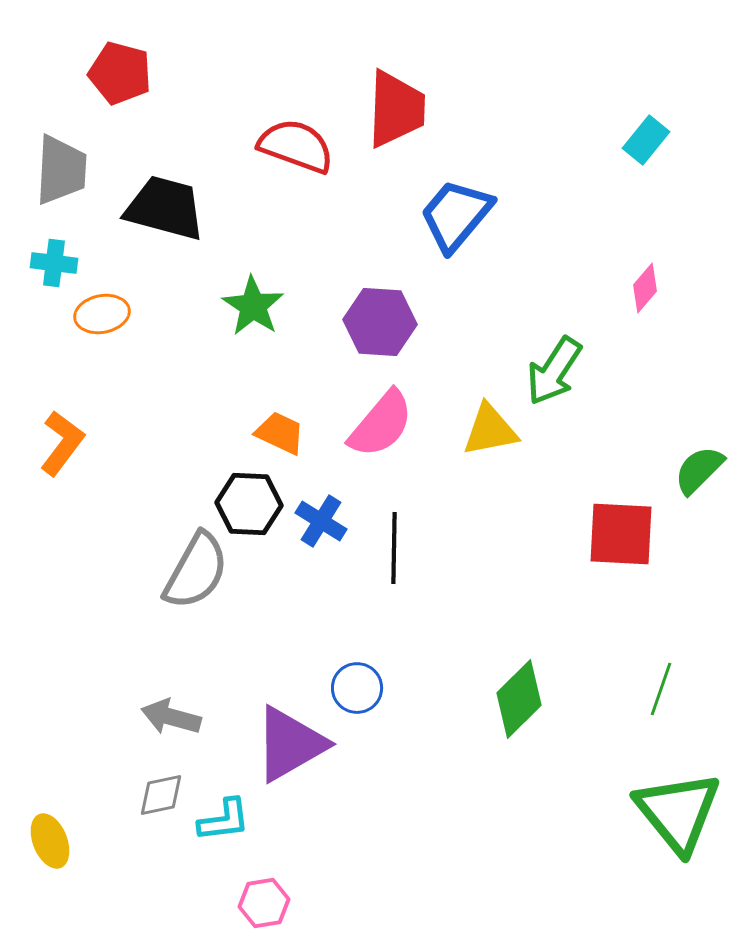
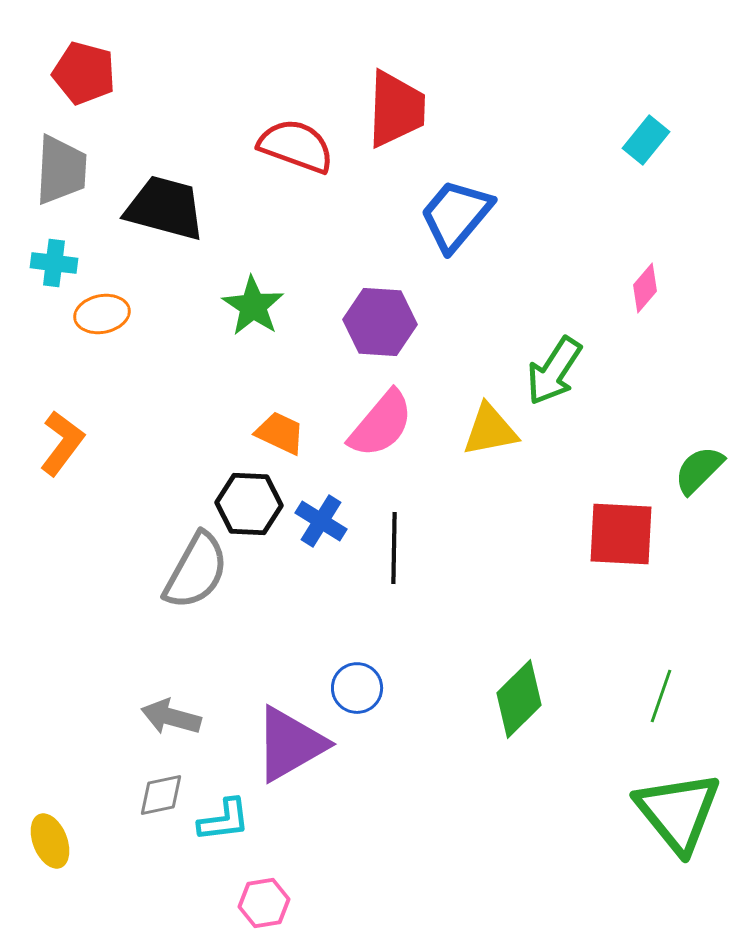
red pentagon: moved 36 px left
green line: moved 7 px down
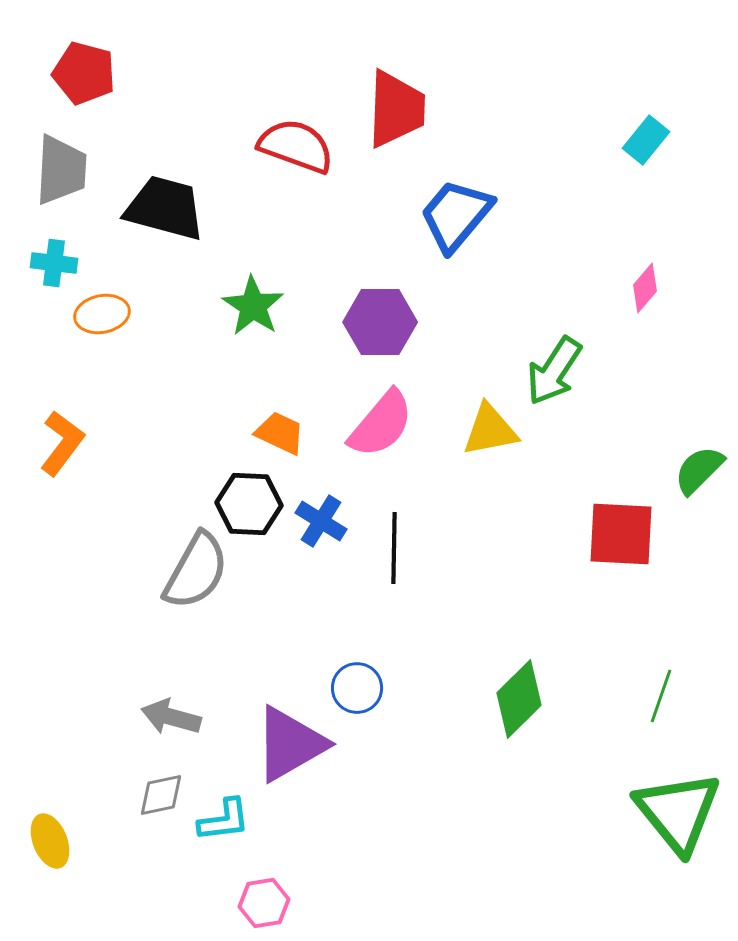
purple hexagon: rotated 4 degrees counterclockwise
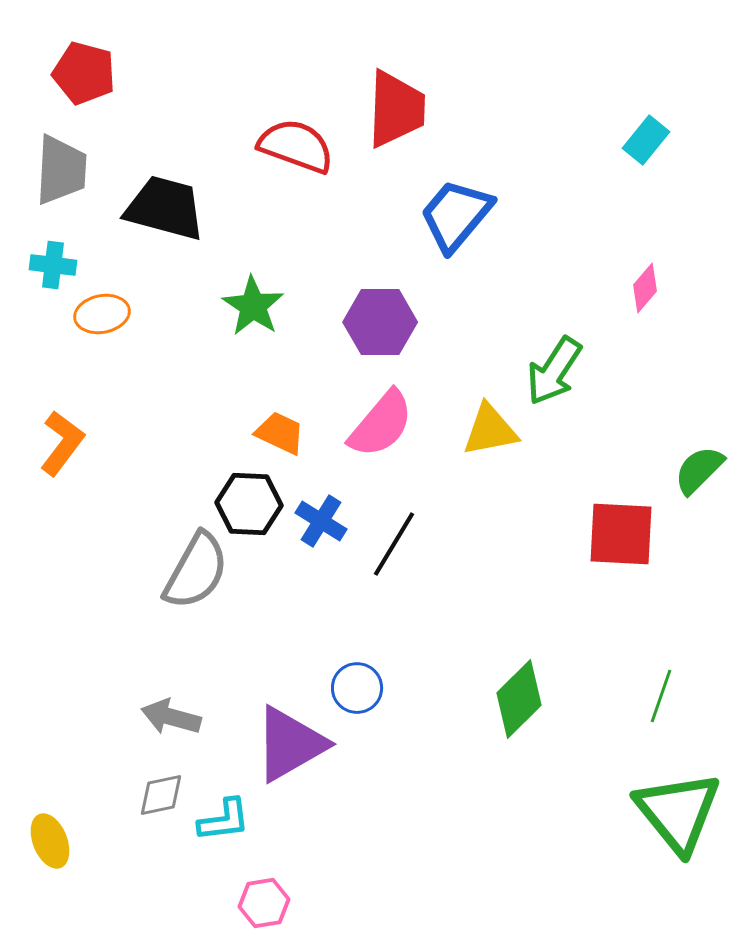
cyan cross: moved 1 px left, 2 px down
black line: moved 4 px up; rotated 30 degrees clockwise
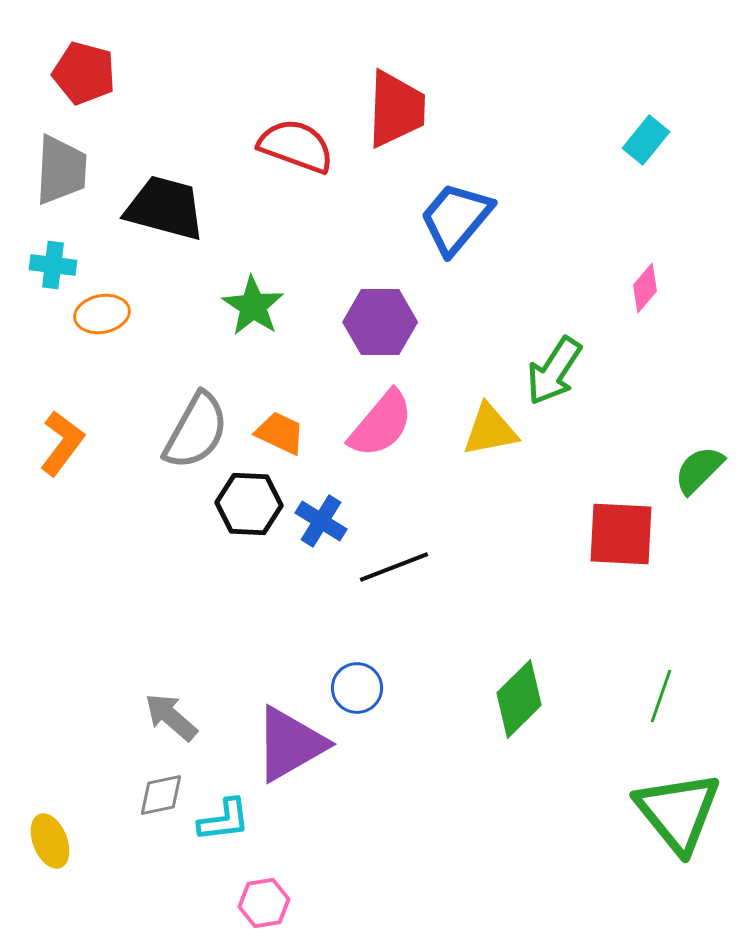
blue trapezoid: moved 3 px down
black line: moved 23 px down; rotated 38 degrees clockwise
gray semicircle: moved 140 px up
gray arrow: rotated 26 degrees clockwise
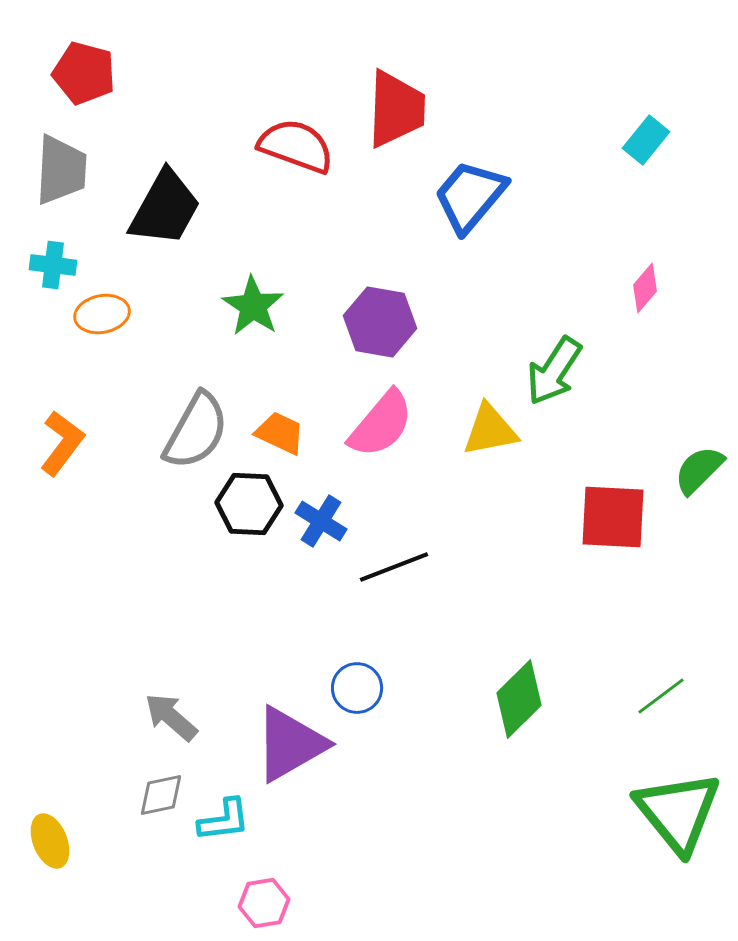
black trapezoid: rotated 104 degrees clockwise
blue trapezoid: moved 14 px right, 22 px up
purple hexagon: rotated 10 degrees clockwise
red square: moved 8 px left, 17 px up
green line: rotated 34 degrees clockwise
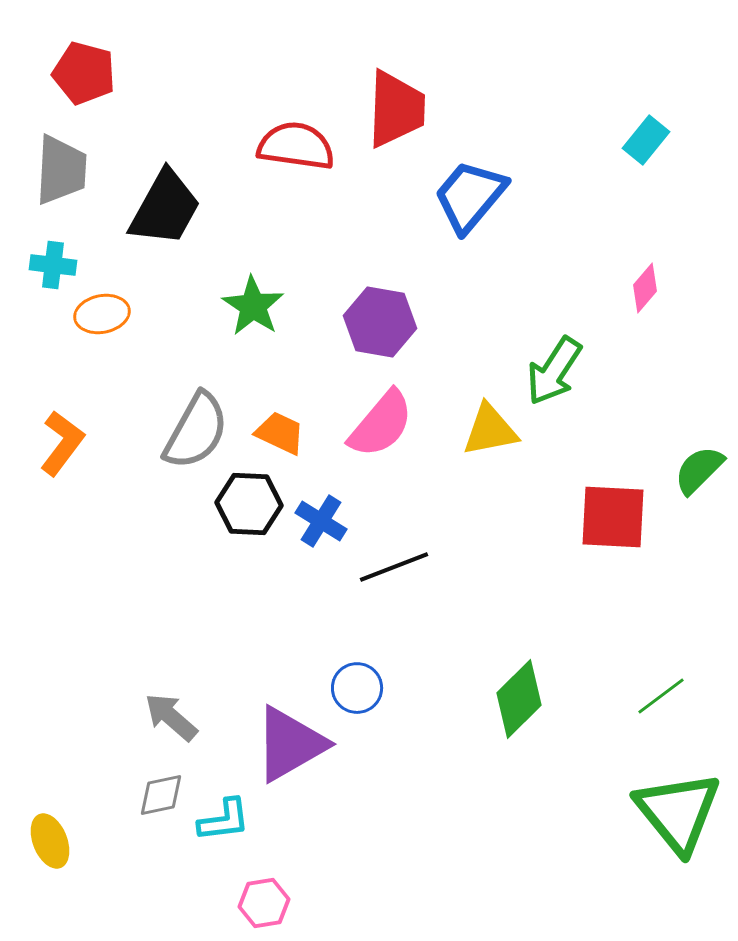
red semicircle: rotated 12 degrees counterclockwise
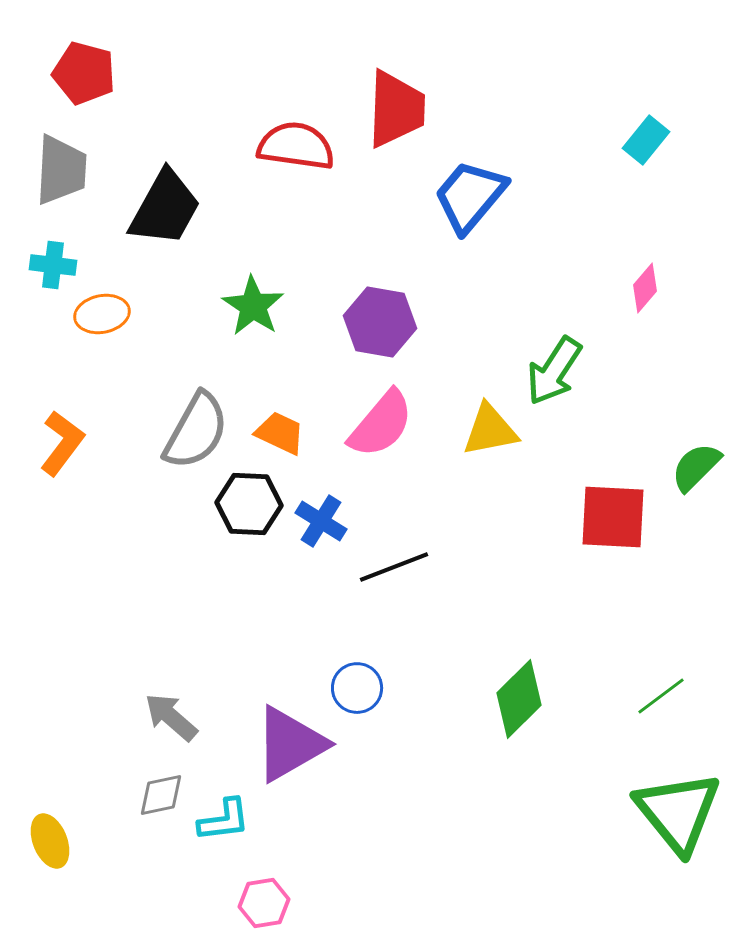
green semicircle: moved 3 px left, 3 px up
